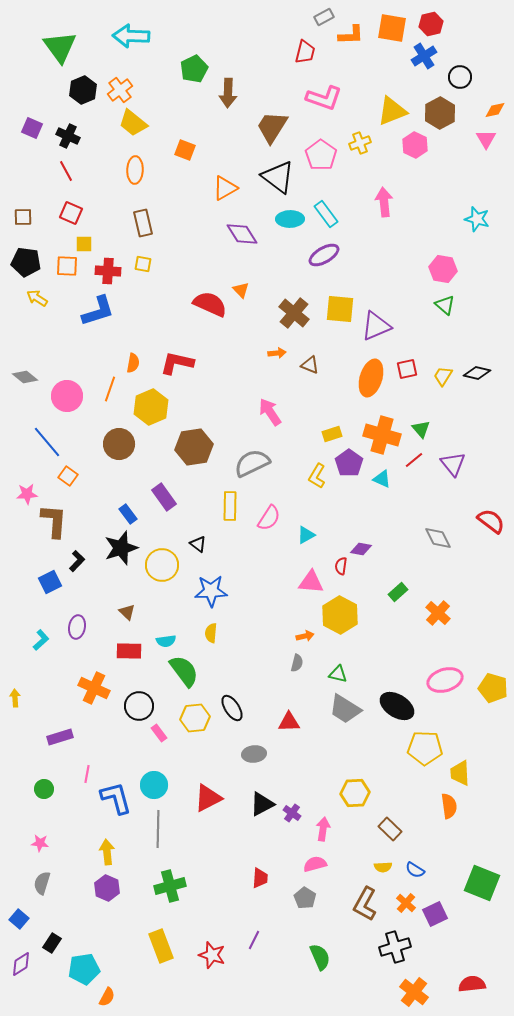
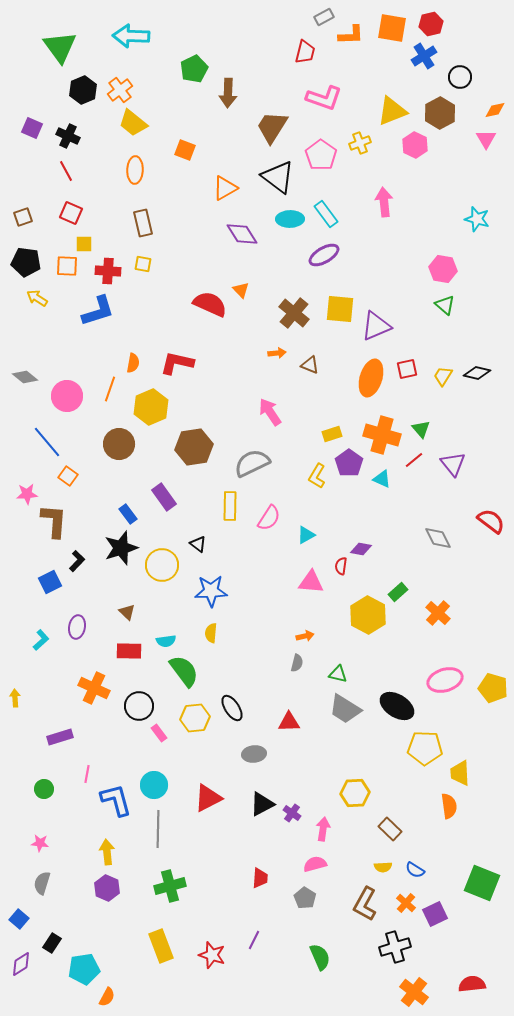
brown square at (23, 217): rotated 18 degrees counterclockwise
yellow hexagon at (340, 615): moved 28 px right
blue L-shape at (116, 798): moved 2 px down
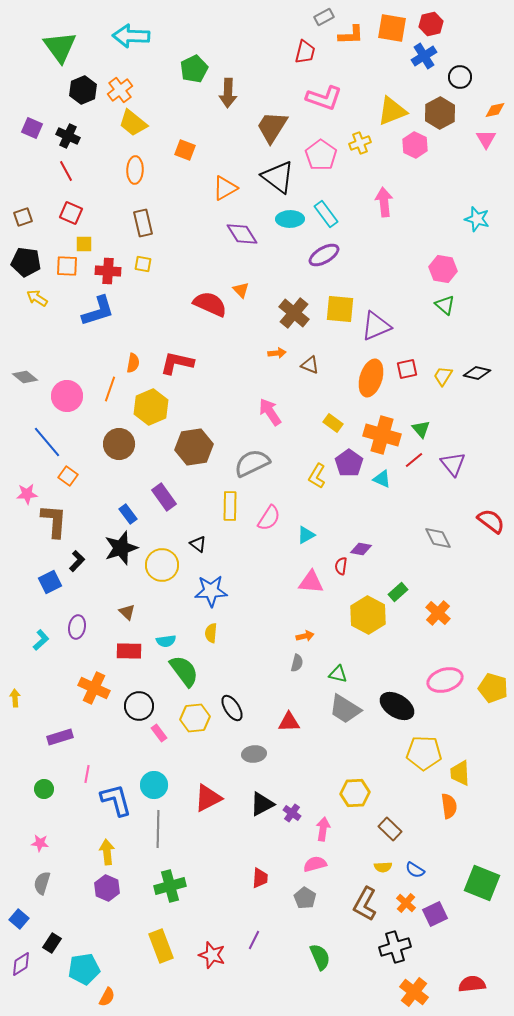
yellow rectangle at (332, 434): moved 1 px right, 11 px up; rotated 54 degrees clockwise
yellow pentagon at (425, 748): moved 1 px left, 5 px down
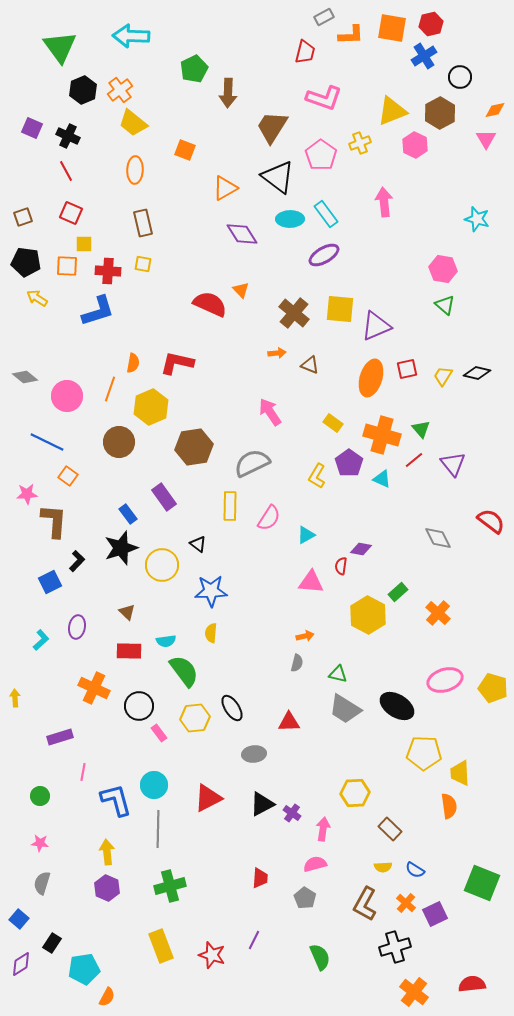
blue line at (47, 442): rotated 24 degrees counterclockwise
brown circle at (119, 444): moved 2 px up
pink line at (87, 774): moved 4 px left, 2 px up
green circle at (44, 789): moved 4 px left, 7 px down
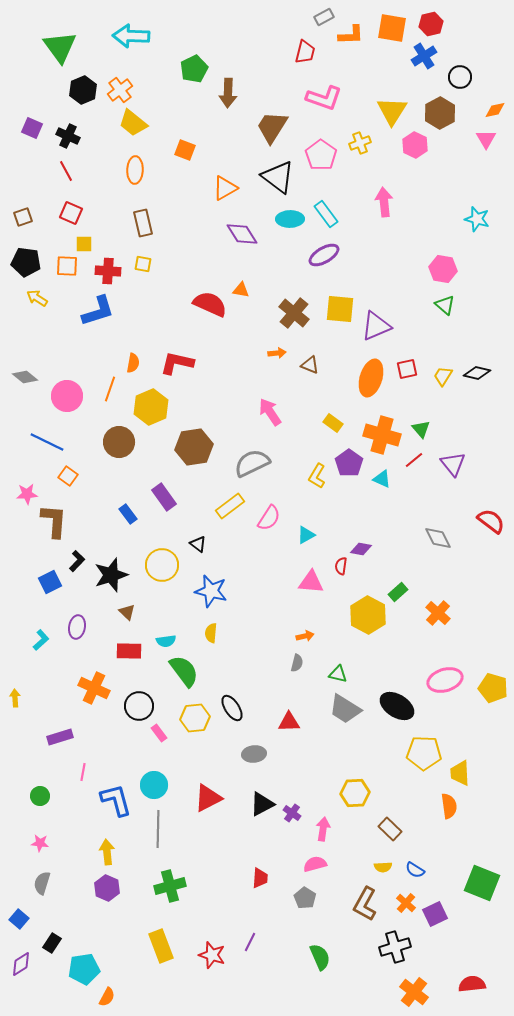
yellow triangle at (392, 111): rotated 36 degrees counterclockwise
orange triangle at (241, 290): rotated 36 degrees counterclockwise
yellow rectangle at (230, 506): rotated 52 degrees clockwise
black star at (121, 548): moved 10 px left, 27 px down
blue star at (211, 591): rotated 16 degrees clockwise
purple line at (254, 940): moved 4 px left, 2 px down
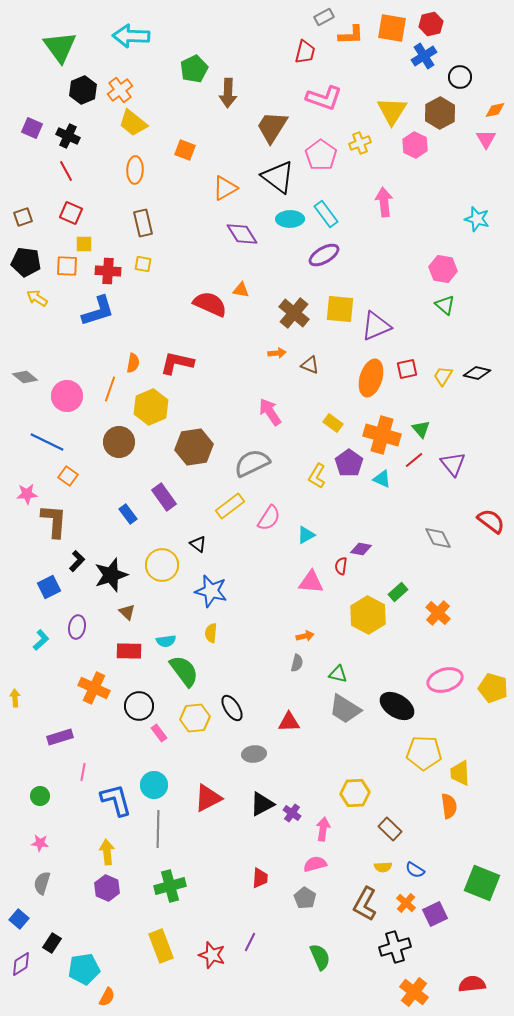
blue square at (50, 582): moved 1 px left, 5 px down
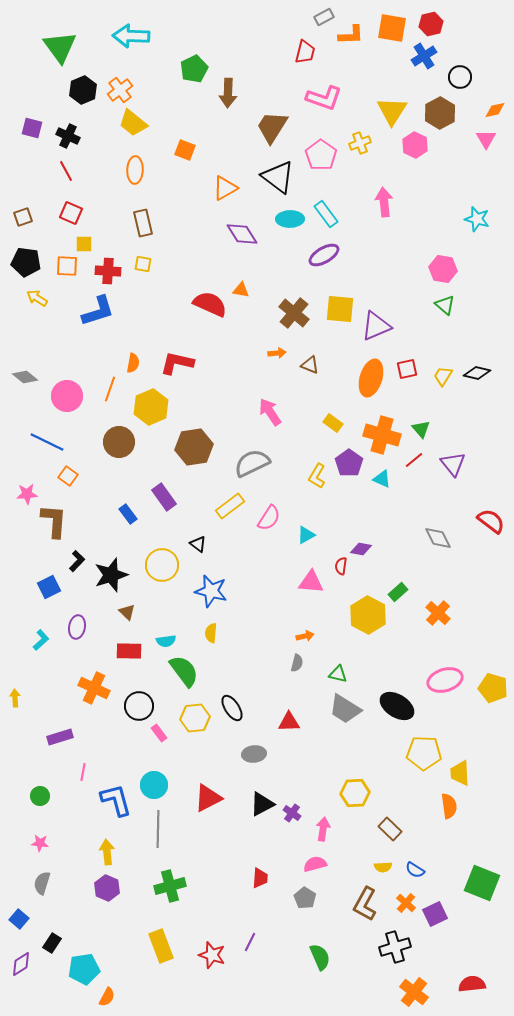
purple square at (32, 128): rotated 10 degrees counterclockwise
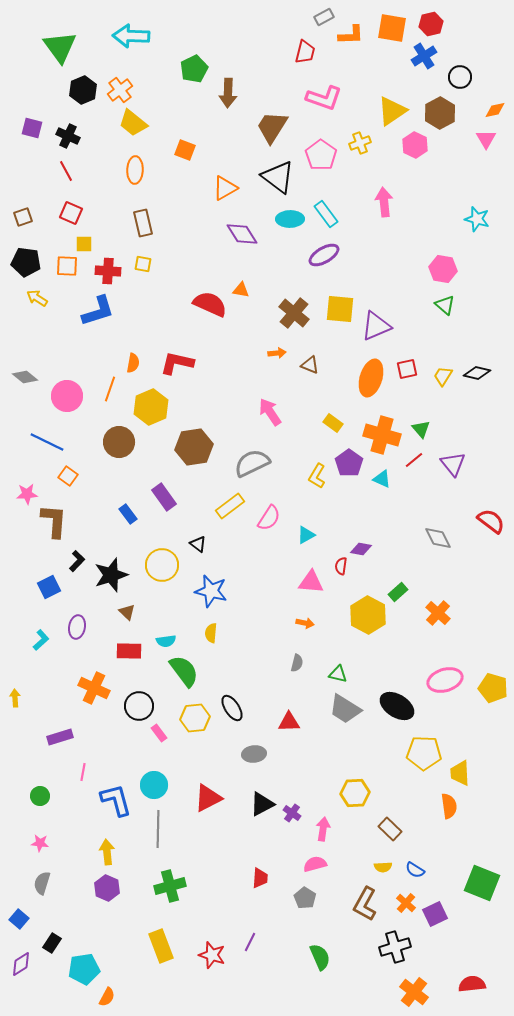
yellow triangle at (392, 111): rotated 24 degrees clockwise
orange arrow at (305, 636): moved 13 px up; rotated 24 degrees clockwise
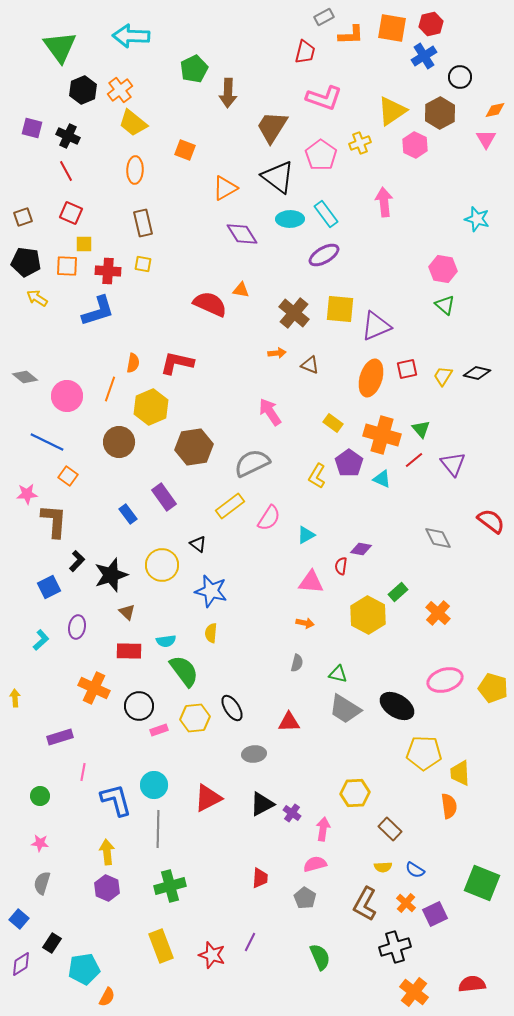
pink rectangle at (159, 733): moved 3 px up; rotated 72 degrees counterclockwise
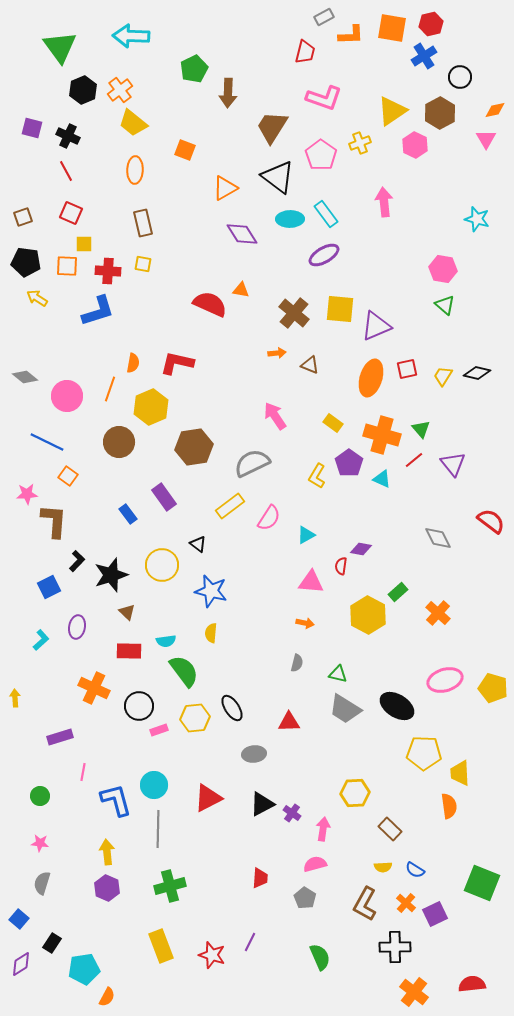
pink arrow at (270, 412): moved 5 px right, 4 px down
black cross at (395, 947): rotated 16 degrees clockwise
